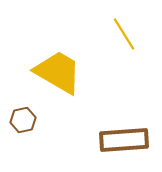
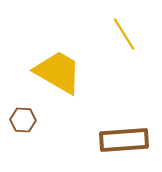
brown hexagon: rotated 15 degrees clockwise
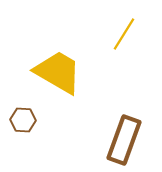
yellow line: rotated 64 degrees clockwise
brown rectangle: rotated 66 degrees counterclockwise
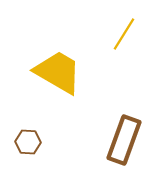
brown hexagon: moved 5 px right, 22 px down
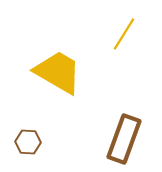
brown rectangle: moved 1 px up
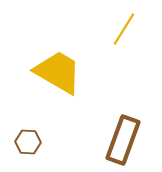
yellow line: moved 5 px up
brown rectangle: moved 1 px left, 1 px down
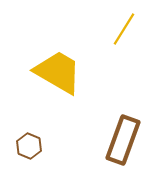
brown hexagon: moved 1 px right, 4 px down; rotated 20 degrees clockwise
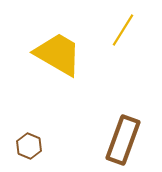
yellow line: moved 1 px left, 1 px down
yellow trapezoid: moved 18 px up
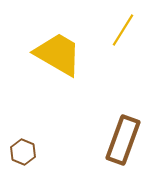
brown hexagon: moved 6 px left, 6 px down
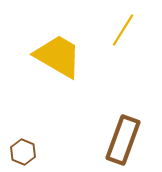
yellow trapezoid: moved 2 px down
